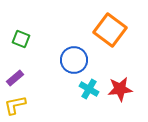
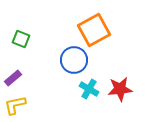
orange square: moved 16 px left; rotated 24 degrees clockwise
purple rectangle: moved 2 px left
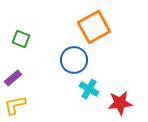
orange square: moved 3 px up
red star: moved 14 px down
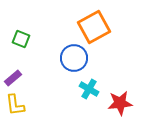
blue circle: moved 2 px up
yellow L-shape: rotated 85 degrees counterclockwise
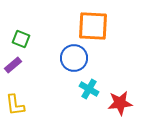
orange square: moved 1 px left, 1 px up; rotated 32 degrees clockwise
purple rectangle: moved 13 px up
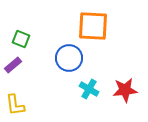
blue circle: moved 5 px left
red star: moved 5 px right, 13 px up
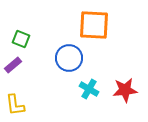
orange square: moved 1 px right, 1 px up
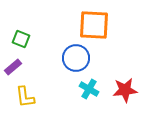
blue circle: moved 7 px right
purple rectangle: moved 2 px down
yellow L-shape: moved 10 px right, 8 px up
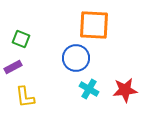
purple rectangle: rotated 12 degrees clockwise
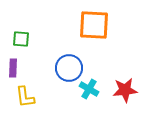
green square: rotated 18 degrees counterclockwise
blue circle: moved 7 px left, 10 px down
purple rectangle: moved 1 px down; rotated 60 degrees counterclockwise
